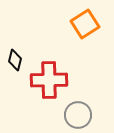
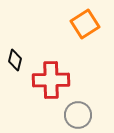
red cross: moved 2 px right
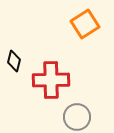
black diamond: moved 1 px left, 1 px down
gray circle: moved 1 px left, 2 px down
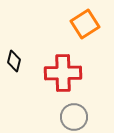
red cross: moved 12 px right, 7 px up
gray circle: moved 3 px left
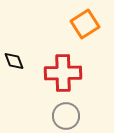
black diamond: rotated 35 degrees counterclockwise
gray circle: moved 8 px left, 1 px up
